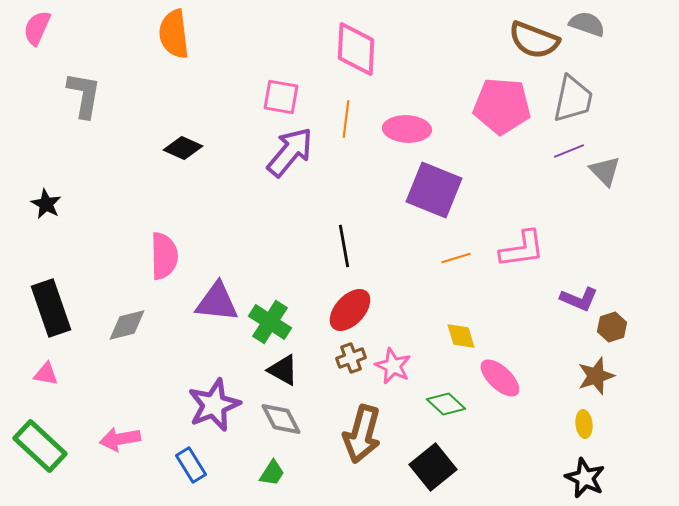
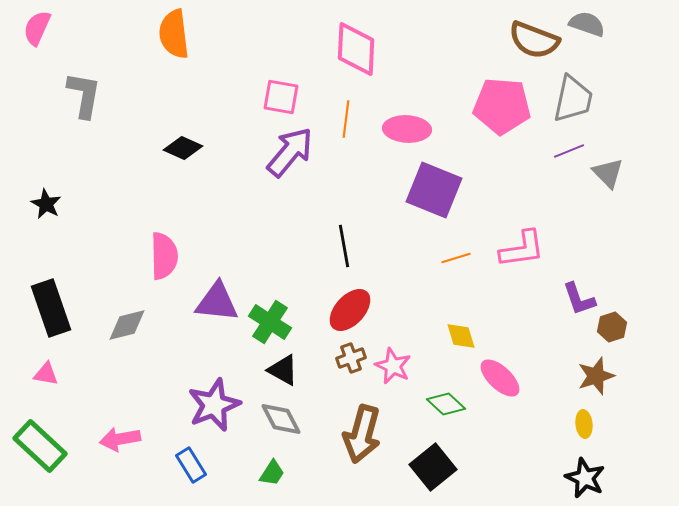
gray triangle at (605, 171): moved 3 px right, 2 px down
purple L-shape at (579, 299): rotated 48 degrees clockwise
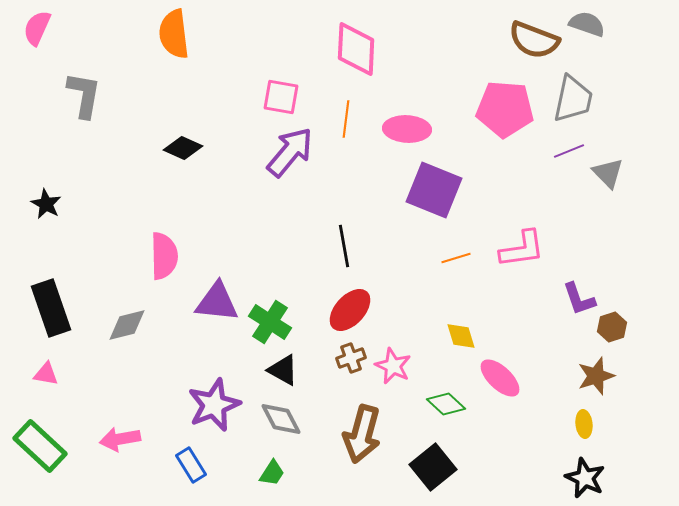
pink pentagon at (502, 106): moved 3 px right, 3 px down
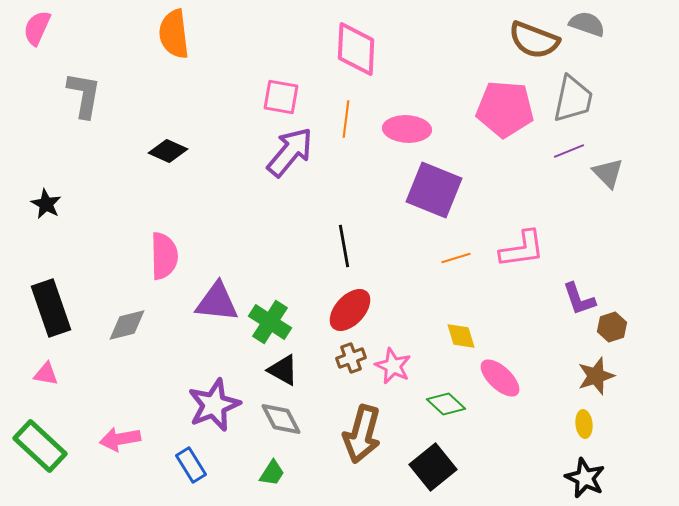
black diamond at (183, 148): moved 15 px left, 3 px down
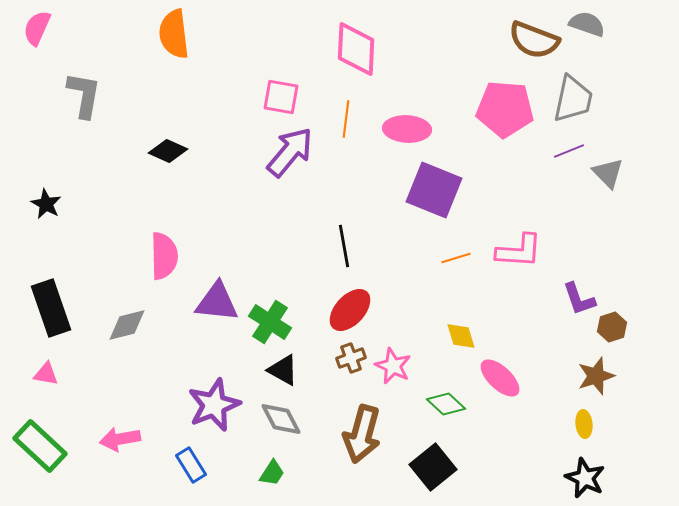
pink L-shape at (522, 249): moved 3 px left, 2 px down; rotated 12 degrees clockwise
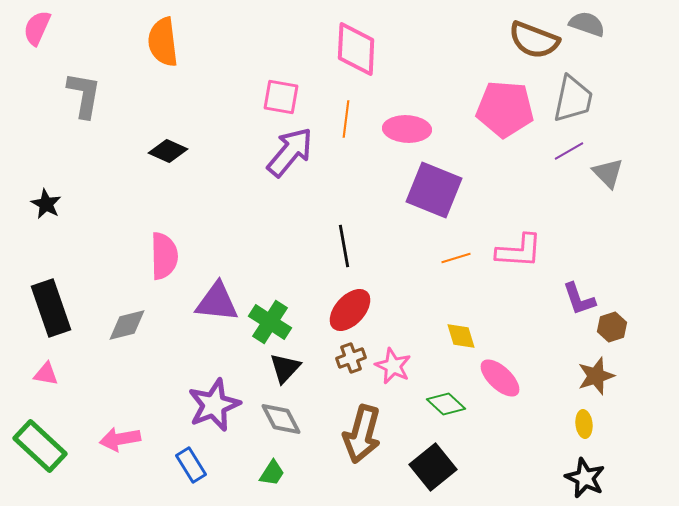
orange semicircle at (174, 34): moved 11 px left, 8 px down
purple line at (569, 151): rotated 8 degrees counterclockwise
black triangle at (283, 370): moved 2 px right, 2 px up; rotated 44 degrees clockwise
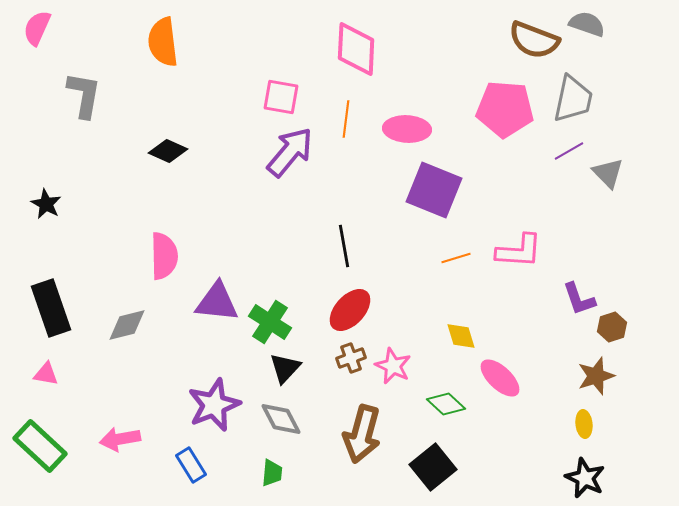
green trapezoid at (272, 473): rotated 28 degrees counterclockwise
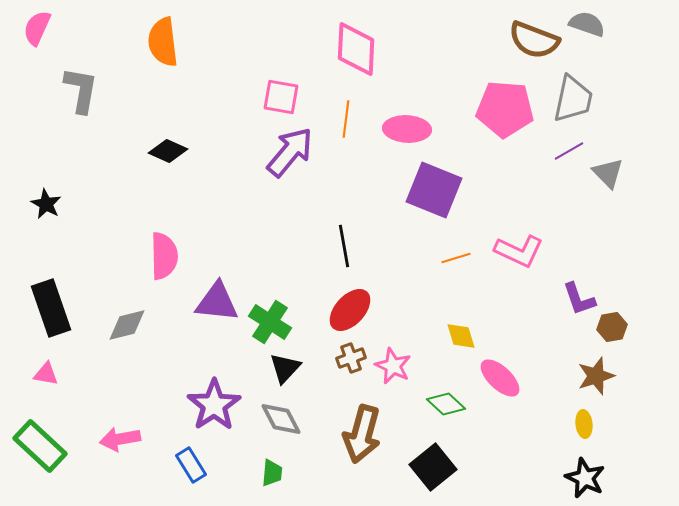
gray L-shape at (84, 95): moved 3 px left, 5 px up
pink L-shape at (519, 251): rotated 21 degrees clockwise
brown hexagon at (612, 327): rotated 8 degrees clockwise
purple star at (214, 405): rotated 12 degrees counterclockwise
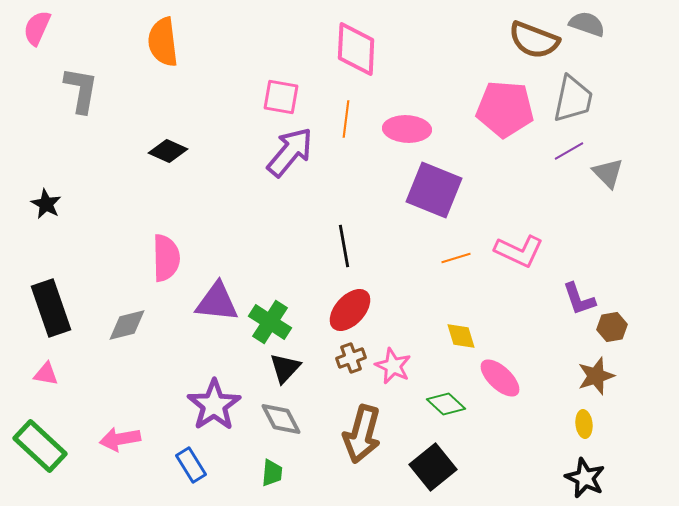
pink semicircle at (164, 256): moved 2 px right, 2 px down
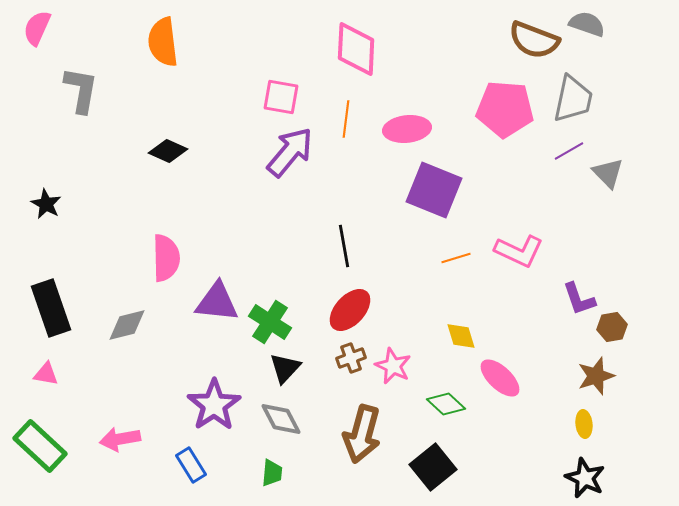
pink ellipse at (407, 129): rotated 9 degrees counterclockwise
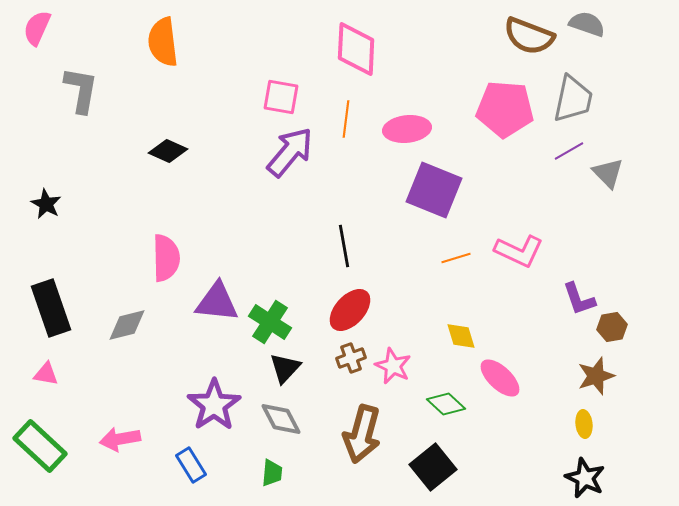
brown semicircle at (534, 40): moved 5 px left, 4 px up
